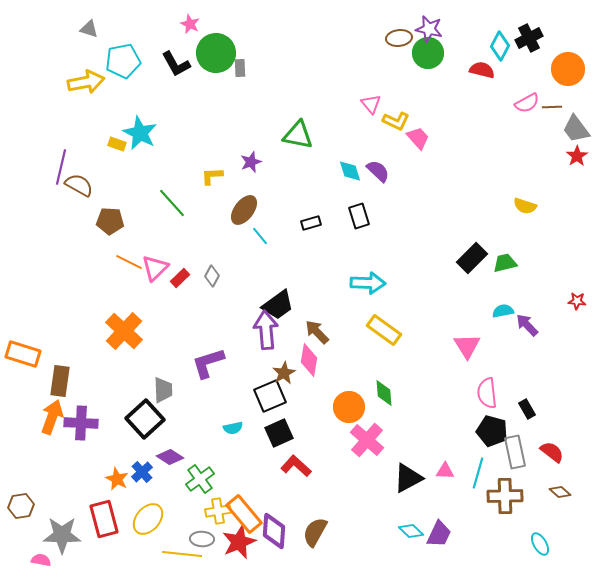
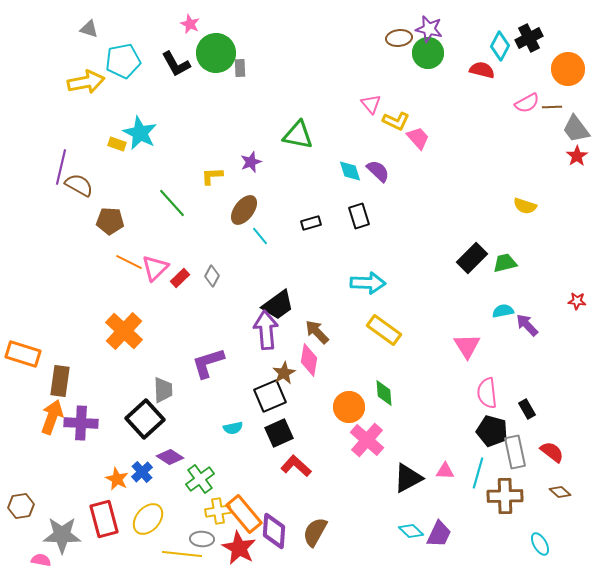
red star at (239, 542): moved 6 px down; rotated 20 degrees counterclockwise
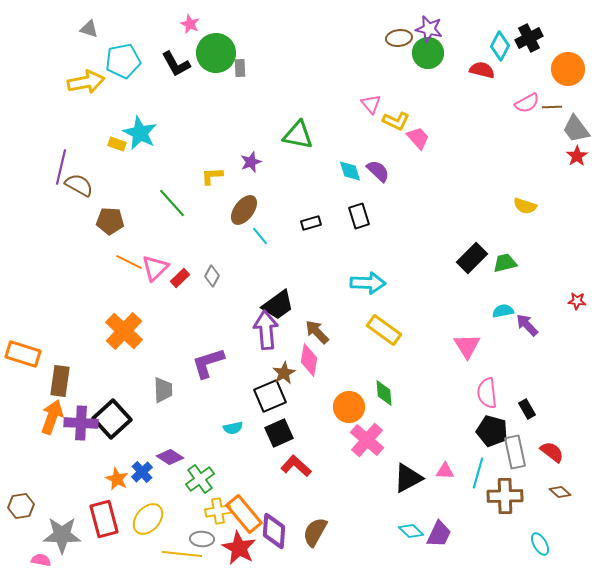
black square at (145, 419): moved 33 px left
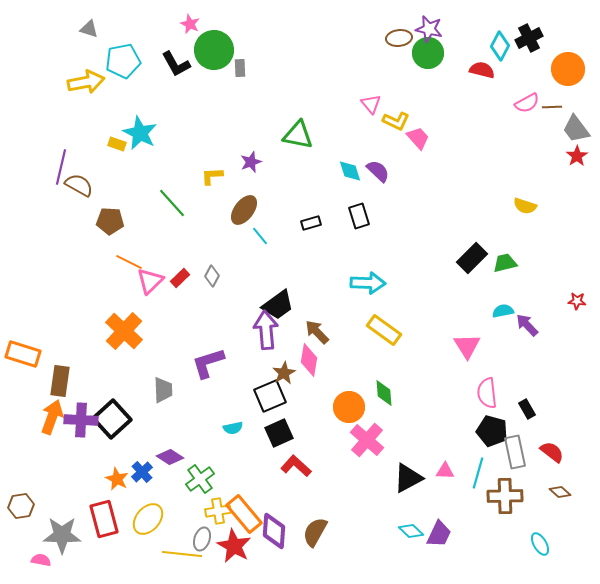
green circle at (216, 53): moved 2 px left, 3 px up
pink triangle at (155, 268): moved 5 px left, 13 px down
purple cross at (81, 423): moved 3 px up
gray ellipse at (202, 539): rotated 75 degrees counterclockwise
red star at (239, 548): moved 5 px left, 2 px up
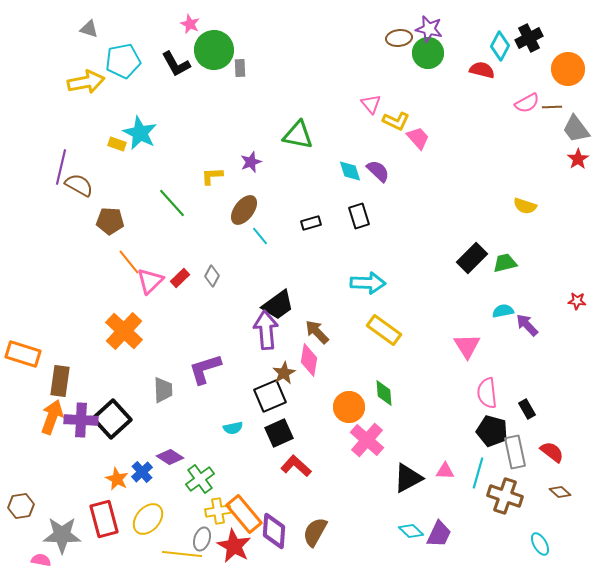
red star at (577, 156): moved 1 px right, 3 px down
orange line at (129, 262): rotated 24 degrees clockwise
purple L-shape at (208, 363): moved 3 px left, 6 px down
brown cross at (505, 496): rotated 20 degrees clockwise
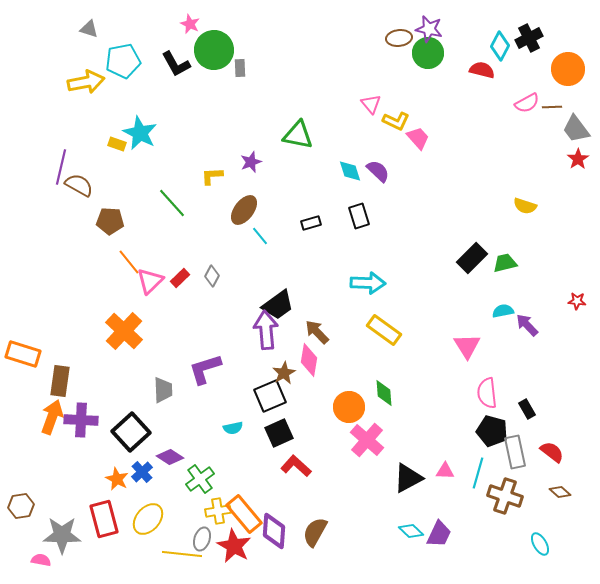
black square at (112, 419): moved 19 px right, 13 px down
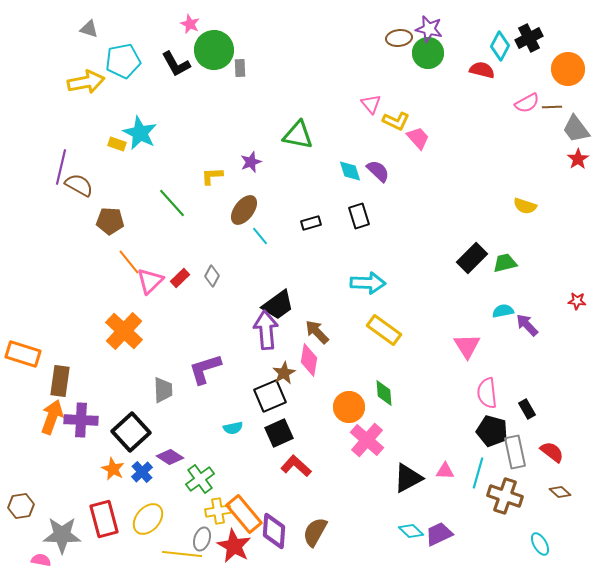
orange star at (117, 479): moved 4 px left, 10 px up
purple trapezoid at (439, 534): rotated 140 degrees counterclockwise
